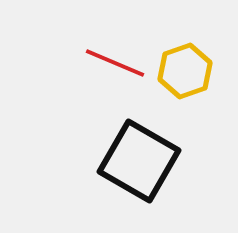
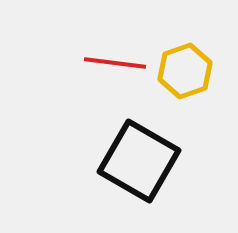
red line: rotated 16 degrees counterclockwise
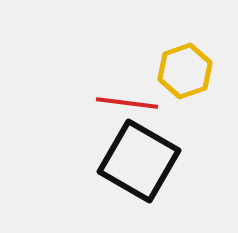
red line: moved 12 px right, 40 px down
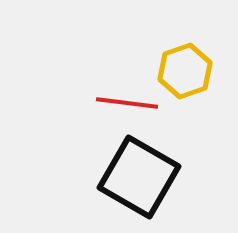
black square: moved 16 px down
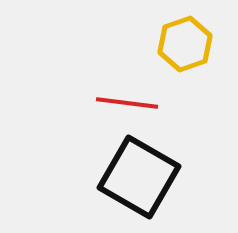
yellow hexagon: moved 27 px up
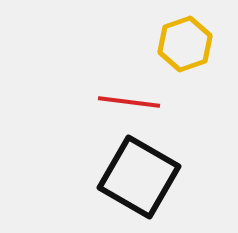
red line: moved 2 px right, 1 px up
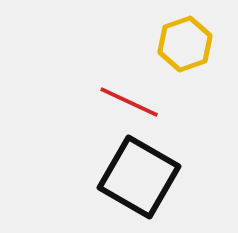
red line: rotated 18 degrees clockwise
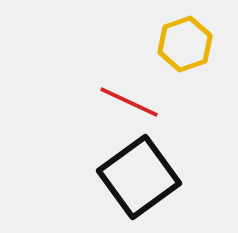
black square: rotated 24 degrees clockwise
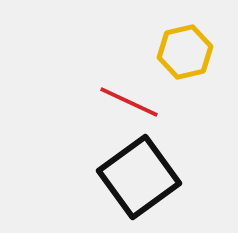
yellow hexagon: moved 8 px down; rotated 6 degrees clockwise
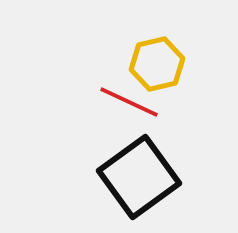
yellow hexagon: moved 28 px left, 12 px down
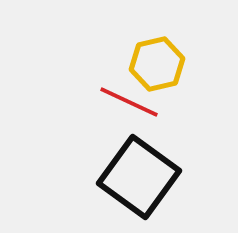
black square: rotated 18 degrees counterclockwise
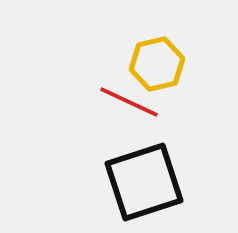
black square: moved 5 px right, 5 px down; rotated 36 degrees clockwise
